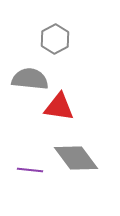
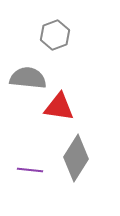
gray hexagon: moved 4 px up; rotated 8 degrees clockwise
gray semicircle: moved 2 px left, 1 px up
gray diamond: rotated 69 degrees clockwise
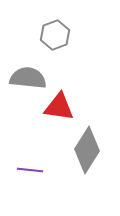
gray diamond: moved 11 px right, 8 px up
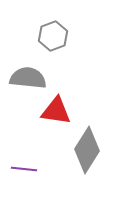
gray hexagon: moved 2 px left, 1 px down
red triangle: moved 3 px left, 4 px down
purple line: moved 6 px left, 1 px up
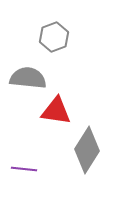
gray hexagon: moved 1 px right, 1 px down
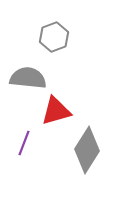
red triangle: rotated 24 degrees counterclockwise
purple line: moved 26 px up; rotated 75 degrees counterclockwise
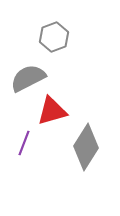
gray semicircle: rotated 33 degrees counterclockwise
red triangle: moved 4 px left
gray diamond: moved 1 px left, 3 px up
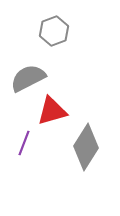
gray hexagon: moved 6 px up
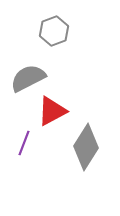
red triangle: rotated 12 degrees counterclockwise
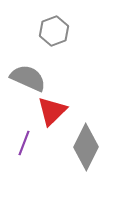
gray semicircle: rotated 51 degrees clockwise
red triangle: rotated 16 degrees counterclockwise
gray diamond: rotated 6 degrees counterclockwise
